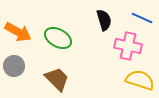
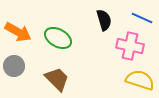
pink cross: moved 2 px right
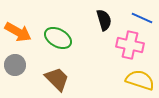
pink cross: moved 1 px up
gray circle: moved 1 px right, 1 px up
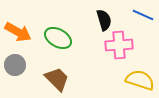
blue line: moved 1 px right, 3 px up
pink cross: moved 11 px left; rotated 16 degrees counterclockwise
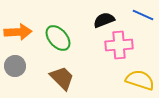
black semicircle: rotated 95 degrees counterclockwise
orange arrow: rotated 32 degrees counterclockwise
green ellipse: rotated 20 degrees clockwise
gray circle: moved 1 px down
brown trapezoid: moved 5 px right, 1 px up
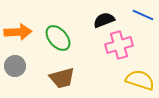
pink cross: rotated 12 degrees counterclockwise
brown trapezoid: rotated 120 degrees clockwise
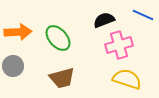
gray circle: moved 2 px left
yellow semicircle: moved 13 px left, 1 px up
